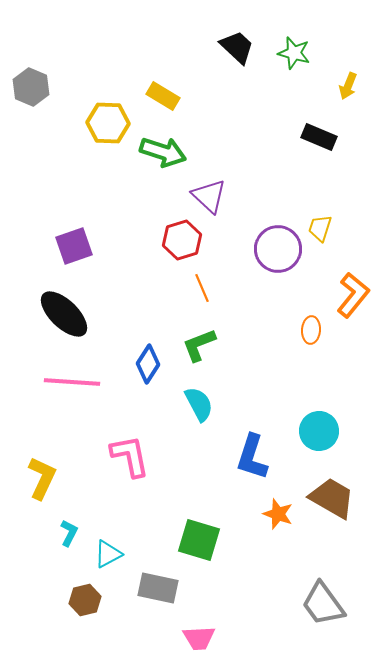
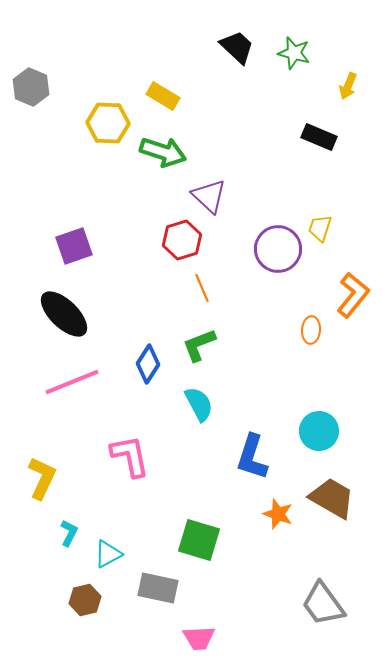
pink line: rotated 26 degrees counterclockwise
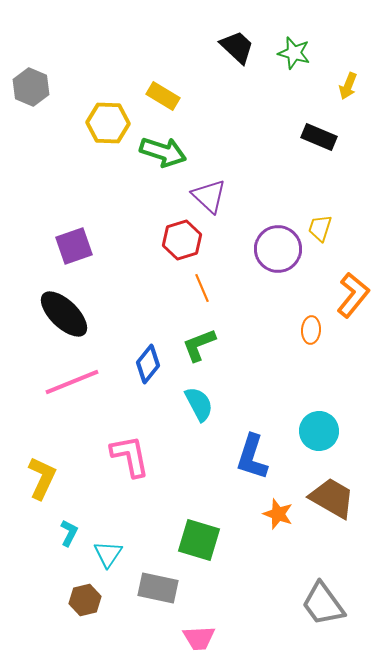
blue diamond: rotated 6 degrees clockwise
cyan triangle: rotated 28 degrees counterclockwise
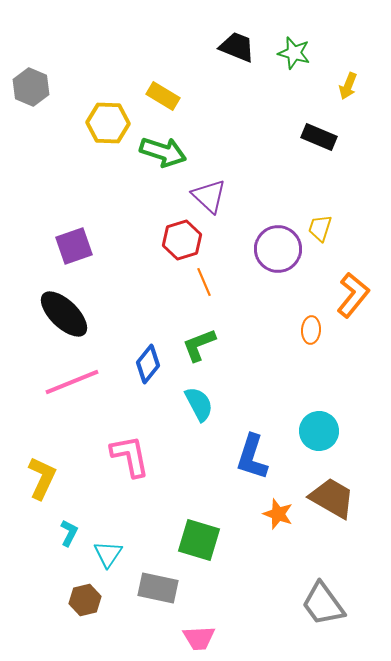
black trapezoid: rotated 21 degrees counterclockwise
orange line: moved 2 px right, 6 px up
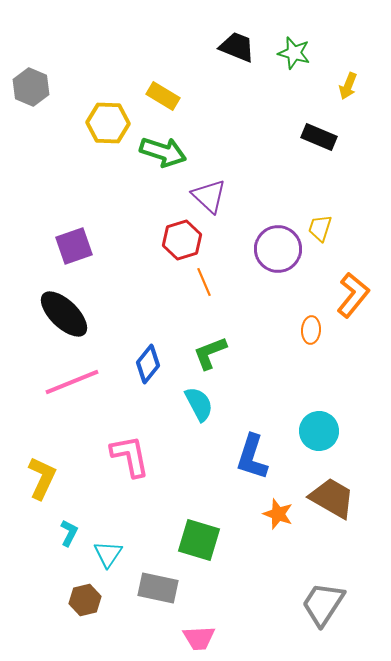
green L-shape: moved 11 px right, 8 px down
gray trapezoid: rotated 69 degrees clockwise
